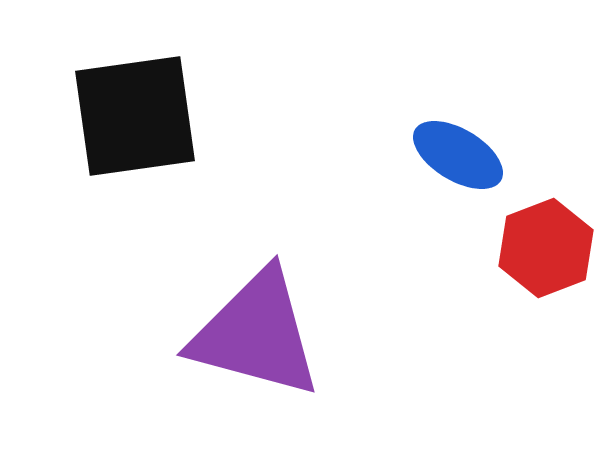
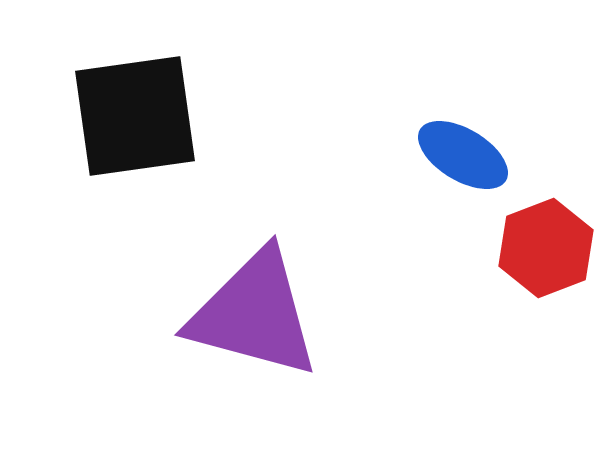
blue ellipse: moved 5 px right
purple triangle: moved 2 px left, 20 px up
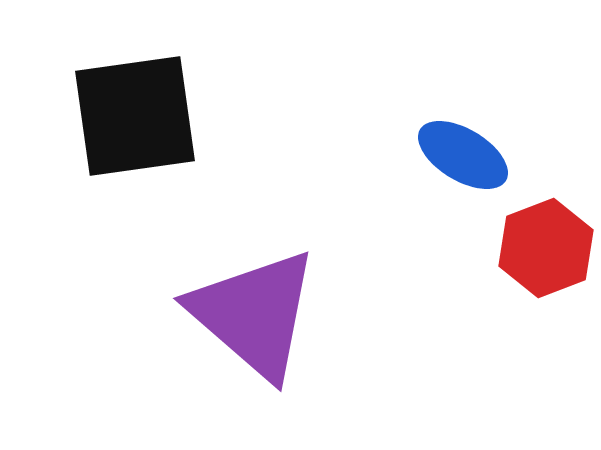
purple triangle: rotated 26 degrees clockwise
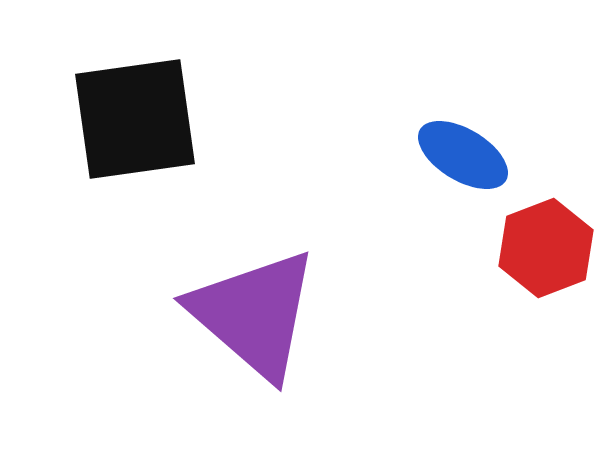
black square: moved 3 px down
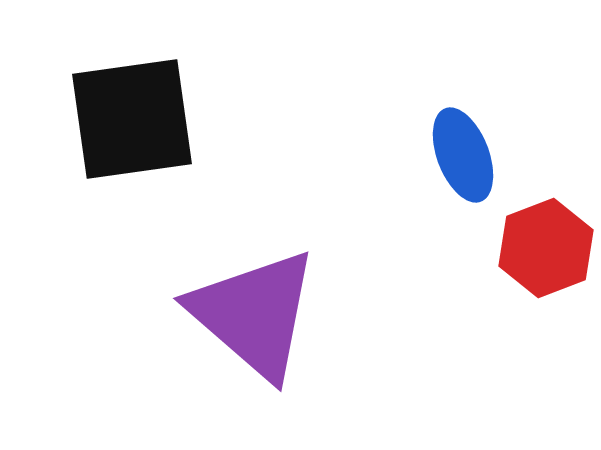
black square: moved 3 px left
blue ellipse: rotated 38 degrees clockwise
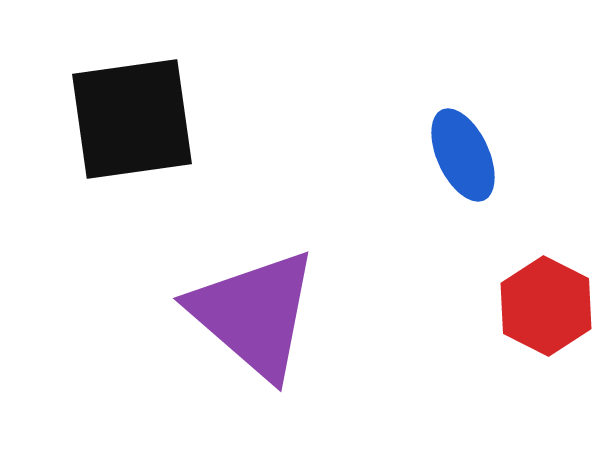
blue ellipse: rotated 4 degrees counterclockwise
red hexagon: moved 58 px down; rotated 12 degrees counterclockwise
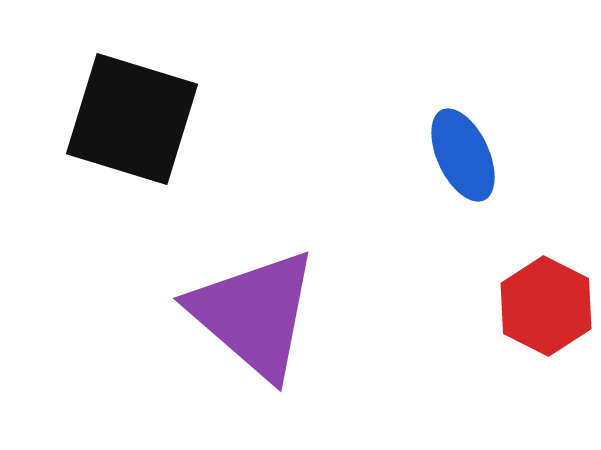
black square: rotated 25 degrees clockwise
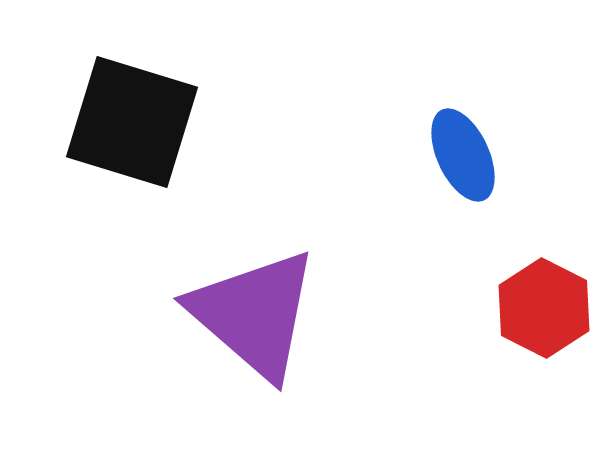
black square: moved 3 px down
red hexagon: moved 2 px left, 2 px down
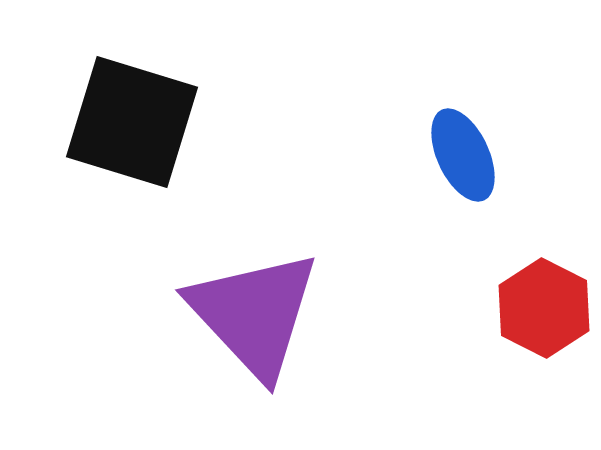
purple triangle: rotated 6 degrees clockwise
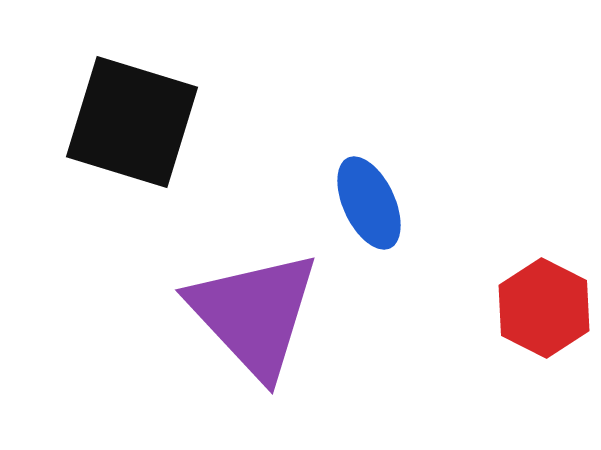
blue ellipse: moved 94 px left, 48 px down
